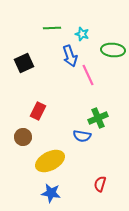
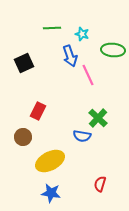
green cross: rotated 24 degrees counterclockwise
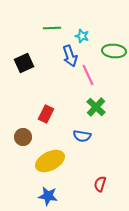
cyan star: moved 2 px down
green ellipse: moved 1 px right, 1 px down
red rectangle: moved 8 px right, 3 px down
green cross: moved 2 px left, 11 px up
blue star: moved 3 px left, 3 px down
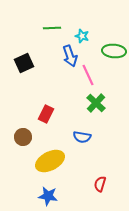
green cross: moved 4 px up
blue semicircle: moved 1 px down
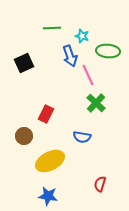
green ellipse: moved 6 px left
brown circle: moved 1 px right, 1 px up
